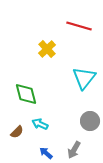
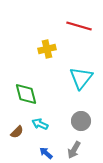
yellow cross: rotated 30 degrees clockwise
cyan triangle: moved 3 px left
gray circle: moved 9 px left
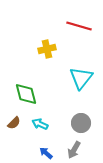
gray circle: moved 2 px down
brown semicircle: moved 3 px left, 9 px up
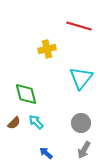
cyan arrow: moved 4 px left, 2 px up; rotated 21 degrees clockwise
gray arrow: moved 10 px right
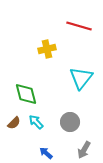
gray circle: moved 11 px left, 1 px up
